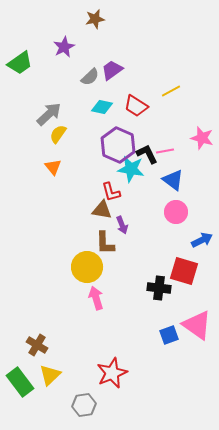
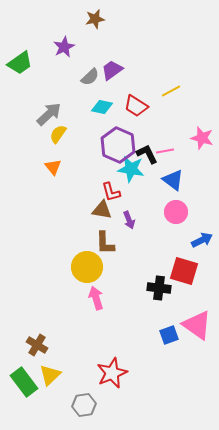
purple arrow: moved 7 px right, 5 px up
green rectangle: moved 4 px right
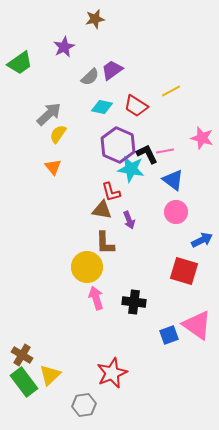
black cross: moved 25 px left, 14 px down
brown cross: moved 15 px left, 10 px down
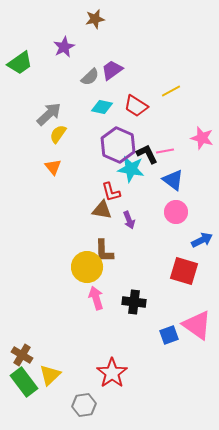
brown L-shape: moved 1 px left, 8 px down
red star: rotated 12 degrees counterclockwise
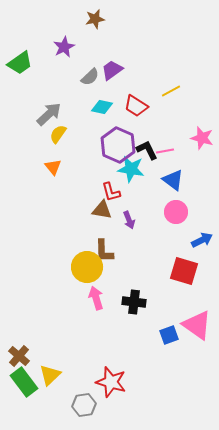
black L-shape: moved 4 px up
brown cross: moved 3 px left, 1 px down; rotated 10 degrees clockwise
red star: moved 1 px left, 9 px down; rotated 20 degrees counterclockwise
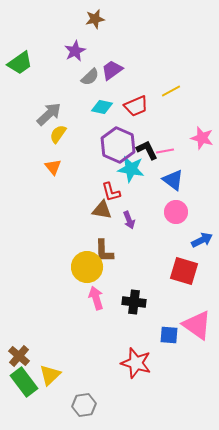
purple star: moved 11 px right, 4 px down
red trapezoid: rotated 55 degrees counterclockwise
blue square: rotated 24 degrees clockwise
red star: moved 25 px right, 19 px up
